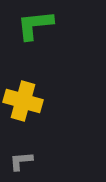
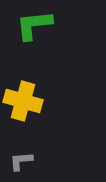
green L-shape: moved 1 px left
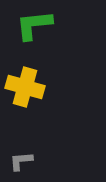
yellow cross: moved 2 px right, 14 px up
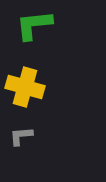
gray L-shape: moved 25 px up
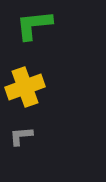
yellow cross: rotated 36 degrees counterclockwise
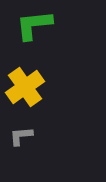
yellow cross: rotated 15 degrees counterclockwise
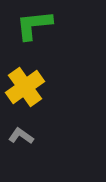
gray L-shape: rotated 40 degrees clockwise
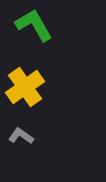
green L-shape: rotated 66 degrees clockwise
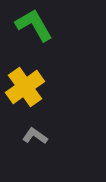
gray L-shape: moved 14 px right
